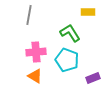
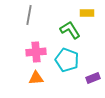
yellow rectangle: moved 1 px left, 1 px down
green L-shape: moved 3 px up
orange triangle: moved 1 px right, 2 px down; rotated 35 degrees counterclockwise
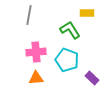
purple rectangle: moved 1 px left; rotated 64 degrees clockwise
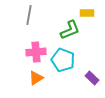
green L-shape: rotated 100 degrees clockwise
cyan pentagon: moved 4 px left
orange triangle: rotated 28 degrees counterclockwise
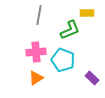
gray line: moved 10 px right
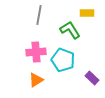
green L-shape: rotated 100 degrees counterclockwise
orange triangle: moved 2 px down
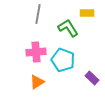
gray line: moved 1 px left, 1 px up
green L-shape: moved 2 px left, 2 px up
orange triangle: moved 1 px right, 2 px down
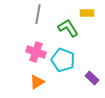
pink cross: rotated 24 degrees clockwise
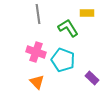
gray line: rotated 18 degrees counterclockwise
orange triangle: rotated 42 degrees counterclockwise
